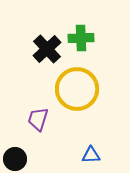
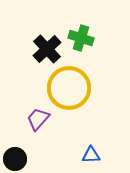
green cross: rotated 20 degrees clockwise
yellow circle: moved 8 px left, 1 px up
purple trapezoid: rotated 25 degrees clockwise
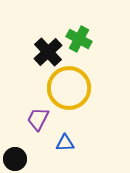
green cross: moved 2 px left, 1 px down; rotated 10 degrees clockwise
black cross: moved 1 px right, 3 px down
purple trapezoid: rotated 15 degrees counterclockwise
blue triangle: moved 26 px left, 12 px up
